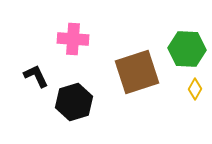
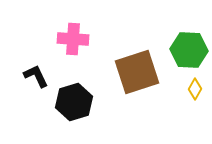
green hexagon: moved 2 px right, 1 px down
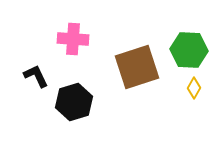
brown square: moved 5 px up
yellow diamond: moved 1 px left, 1 px up
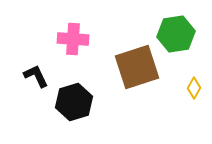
green hexagon: moved 13 px left, 16 px up; rotated 12 degrees counterclockwise
